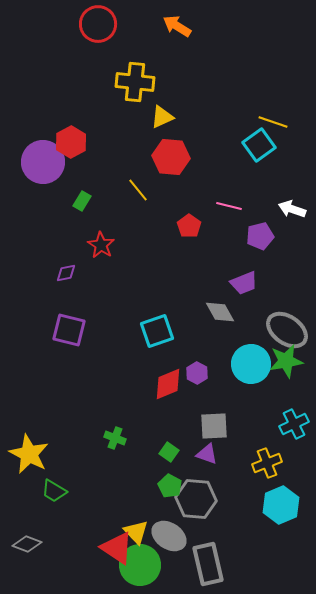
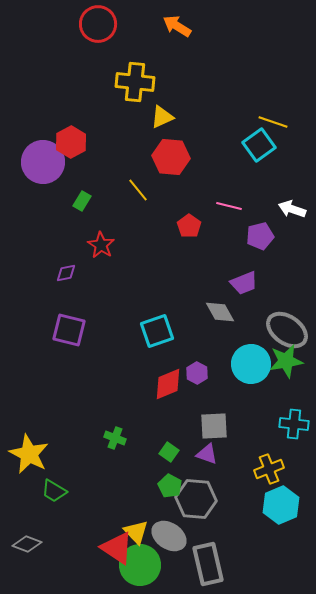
cyan cross at (294, 424): rotated 32 degrees clockwise
yellow cross at (267, 463): moved 2 px right, 6 px down
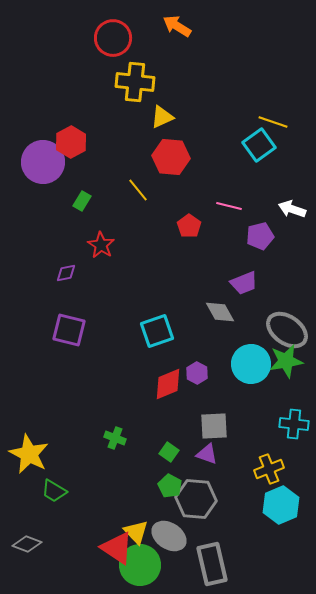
red circle at (98, 24): moved 15 px right, 14 px down
gray rectangle at (208, 564): moved 4 px right
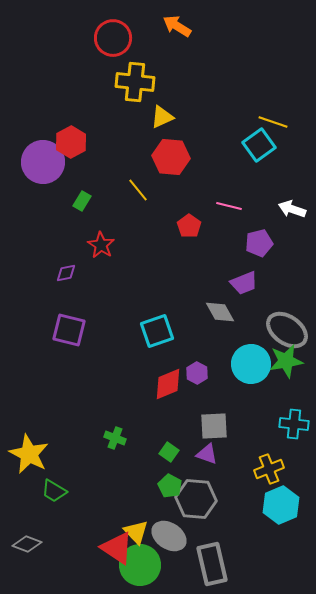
purple pentagon at (260, 236): moved 1 px left, 7 px down
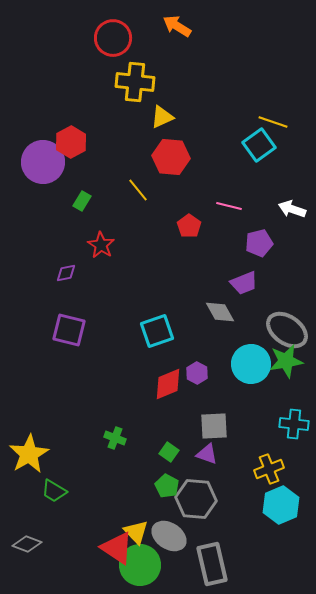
yellow star at (29, 454): rotated 15 degrees clockwise
green pentagon at (170, 486): moved 3 px left
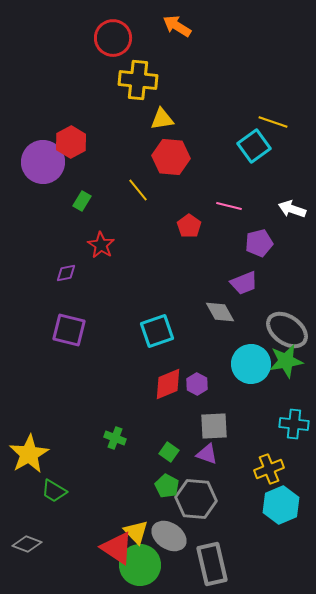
yellow cross at (135, 82): moved 3 px right, 2 px up
yellow triangle at (162, 117): moved 2 px down; rotated 15 degrees clockwise
cyan square at (259, 145): moved 5 px left, 1 px down
purple hexagon at (197, 373): moved 11 px down
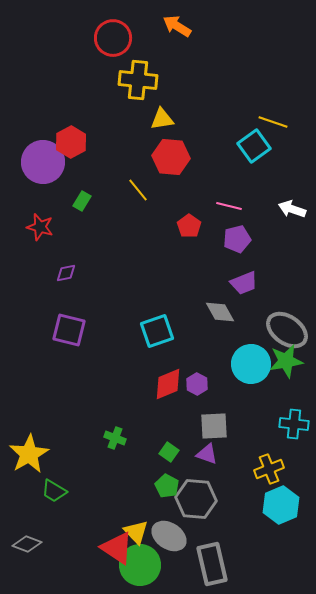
purple pentagon at (259, 243): moved 22 px left, 4 px up
red star at (101, 245): moved 61 px left, 18 px up; rotated 16 degrees counterclockwise
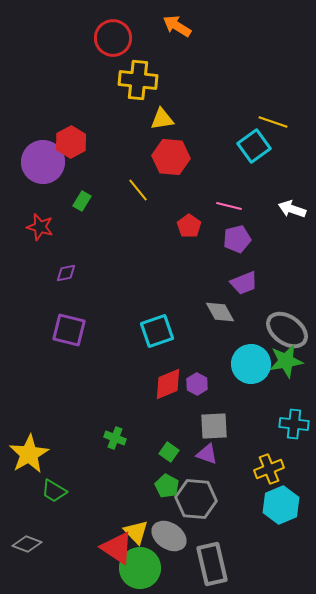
green circle at (140, 565): moved 3 px down
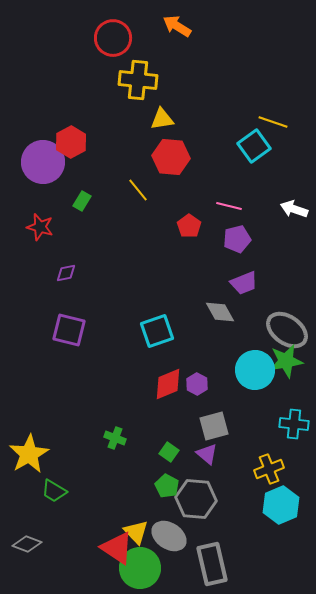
white arrow at (292, 209): moved 2 px right
cyan circle at (251, 364): moved 4 px right, 6 px down
gray square at (214, 426): rotated 12 degrees counterclockwise
purple triangle at (207, 454): rotated 20 degrees clockwise
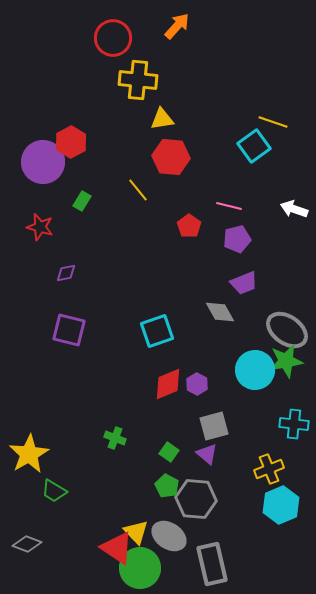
orange arrow at (177, 26): rotated 100 degrees clockwise
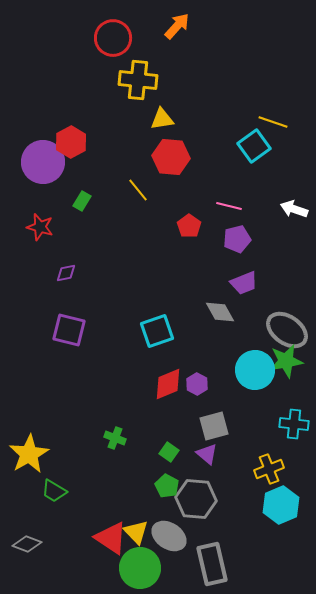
red triangle at (117, 548): moved 6 px left, 10 px up
